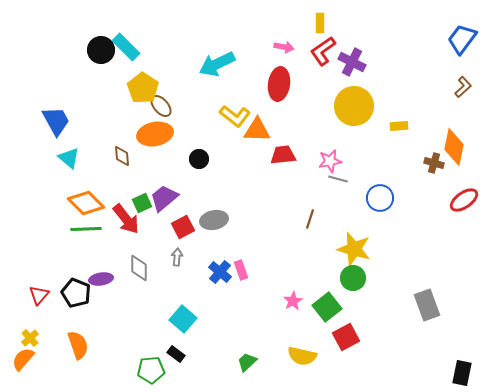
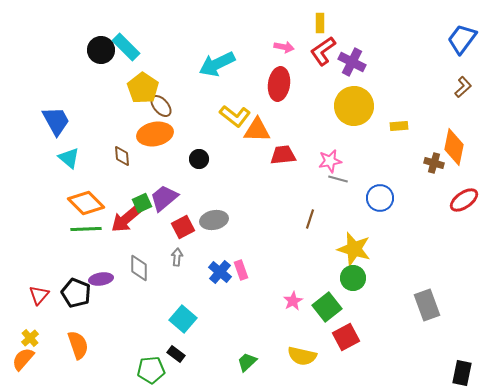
red arrow at (126, 219): rotated 88 degrees clockwise
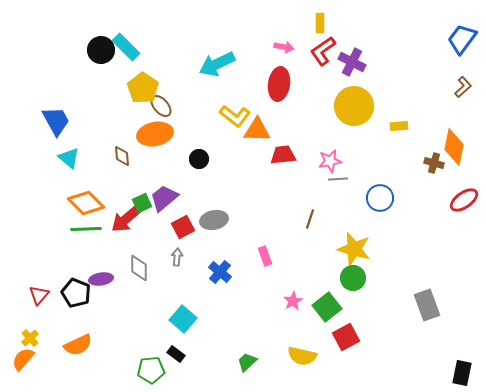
gray line at (338, 179): rotated 18 degrees counterclockwise
pink rectangle at (241, 270): moved 24 px right, 14 px up
orange semicircle at (78, 345): rotated 84 degrees clockwise
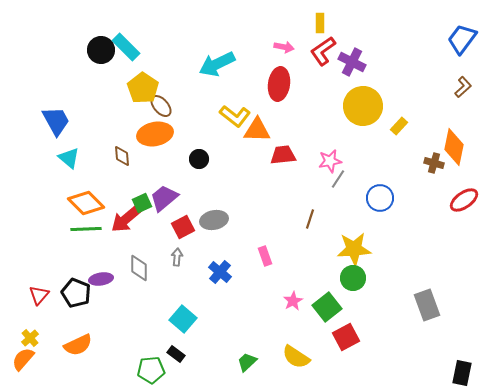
yellow circle at (354, 106): moved 9 px right
yellow rectangle at (399, 126): rotated 42 degrees counterclockwise
gray line at (338, 179): rotated 54 degrees counterclockwise
yellow star at (354, 249): rotated 20 degrees counterclockwise
yellow semicircle at (302, 356): moved 6 px left, 1 px down; rotated 20 degrees clockwise
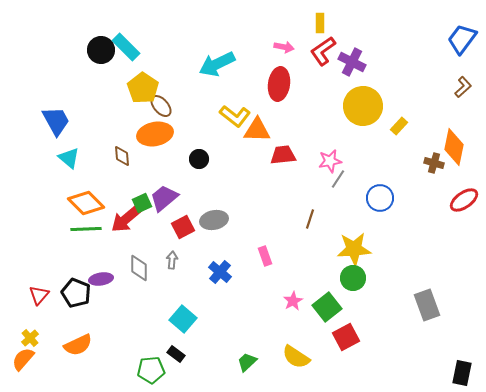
gray arrow at (177, 257): moved 5 px left, 3 px down
